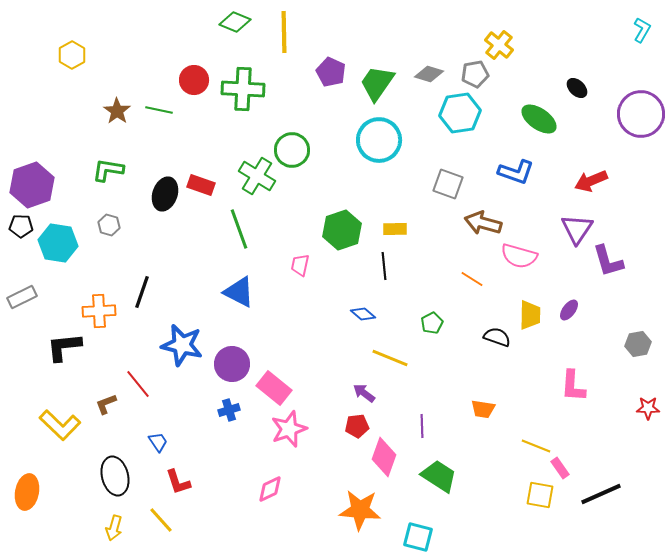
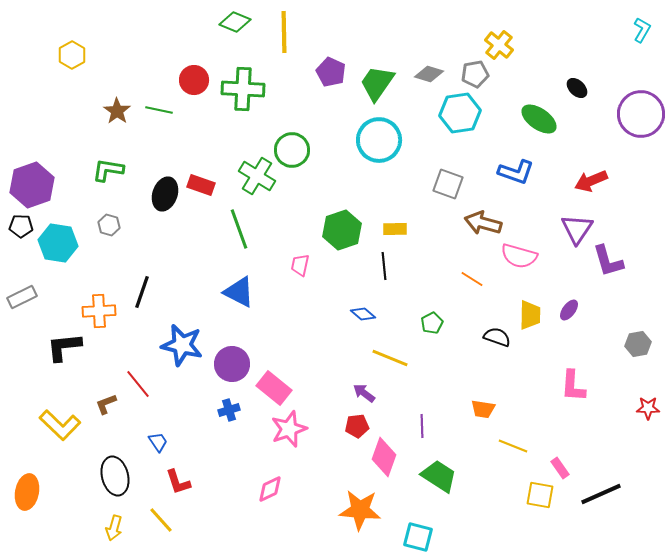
yellow line at (536, 446): moved 23 px left
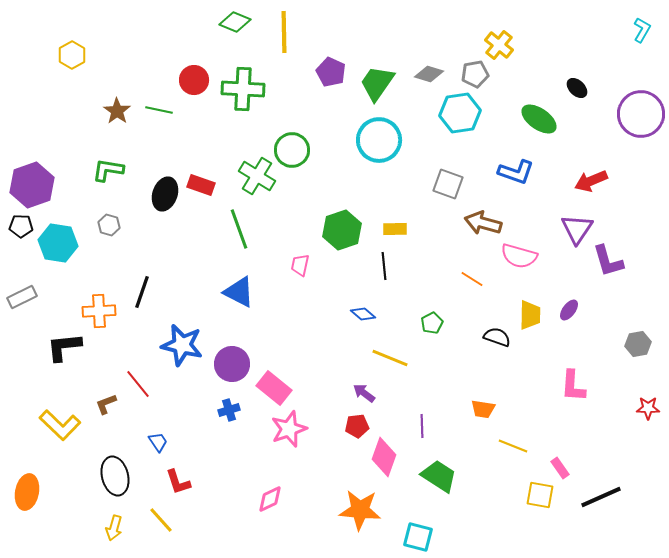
pink diamond at (270, 489): moved 10 px down
black line at (601, 494): moved 3 px down
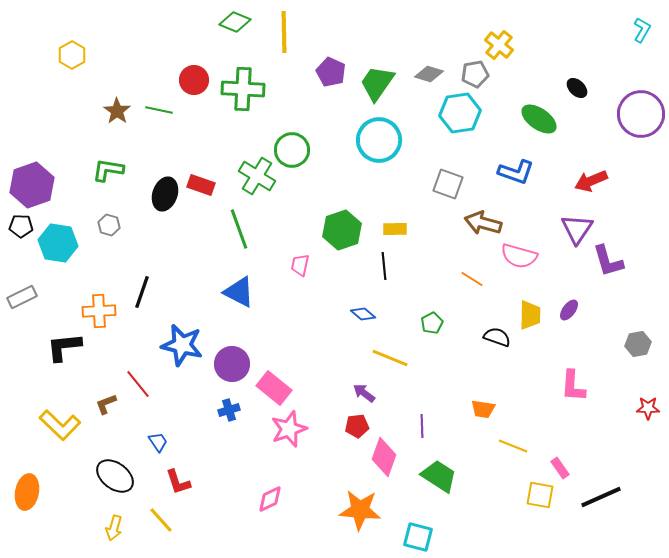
black ellipse at (115, 476): rotated 39 degrees counterclockwise
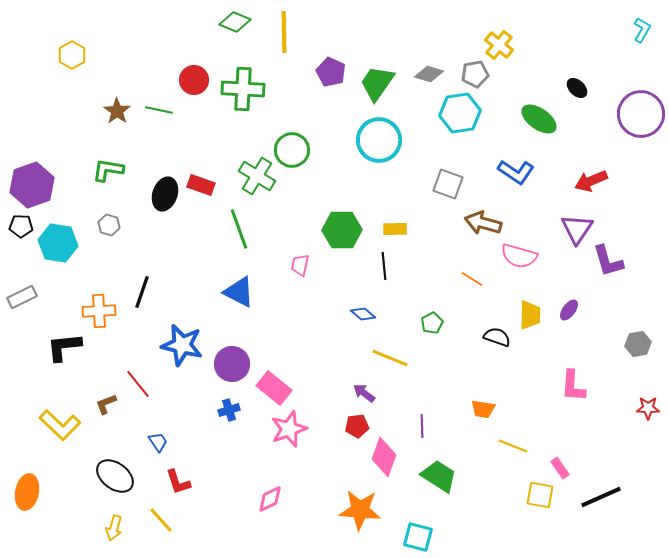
blue L-shape at (516, 172): rotated 15 degrees clockwise
green hexagon at (342, 230): rotated 18 degrees clockwise
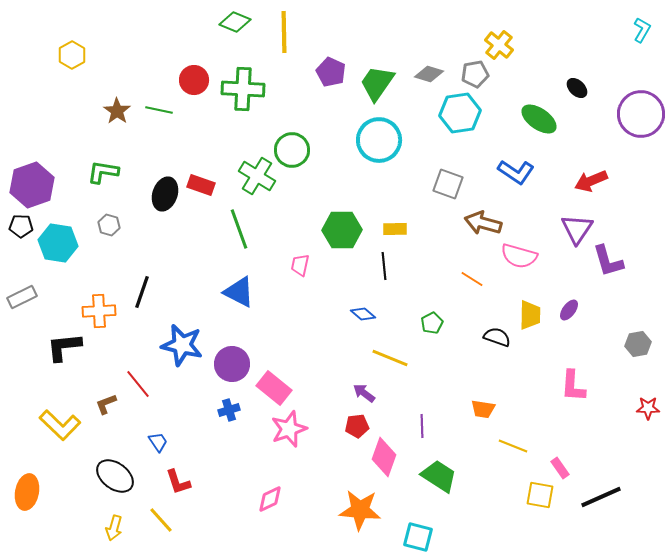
green L-shape at (108, 170): moved 5 px left, 2 px down
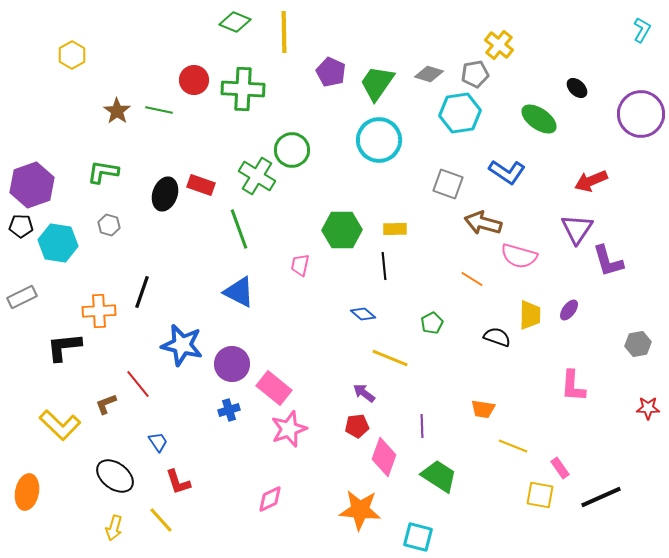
blue L-shape at (516, 172): moved 9 px left
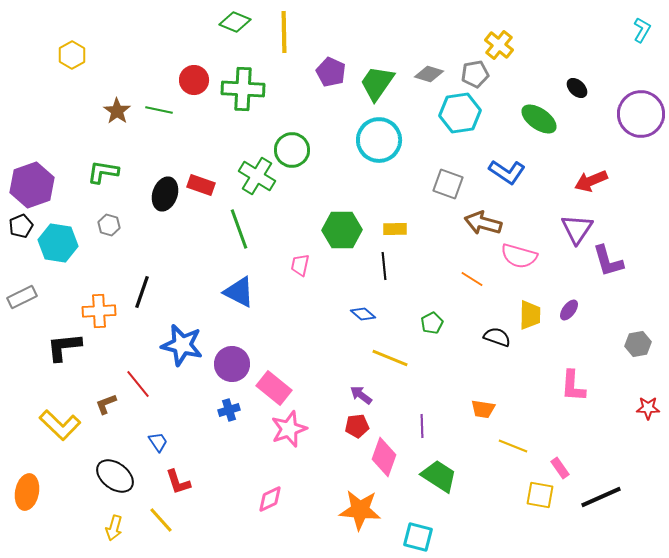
black pentagon at (21, 226): rotated 25 degrees counterclockwise
purple arrow at (364, 393): moved 3 px left, 2 px down
